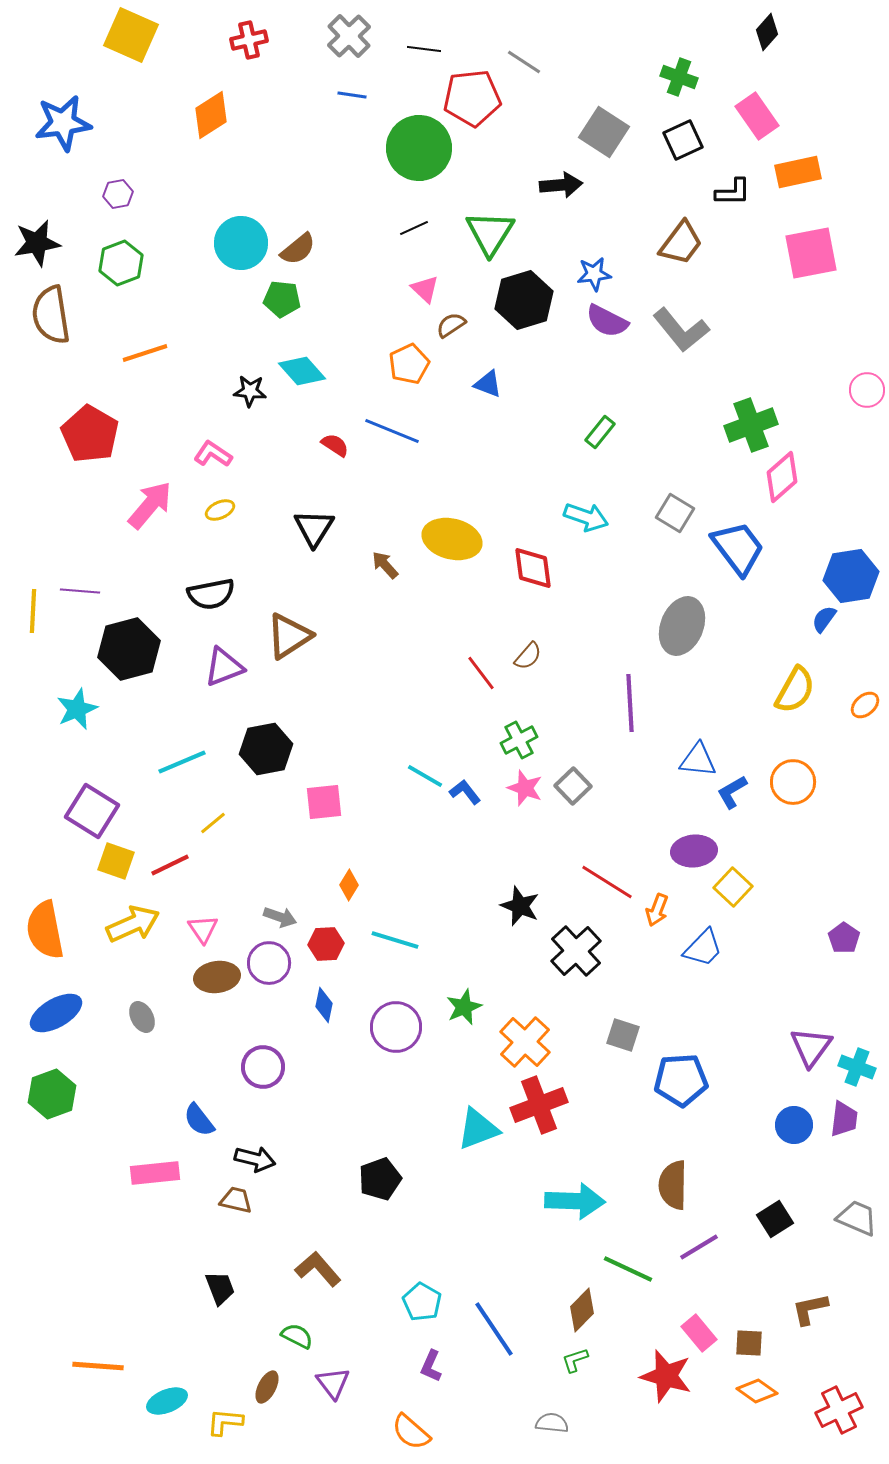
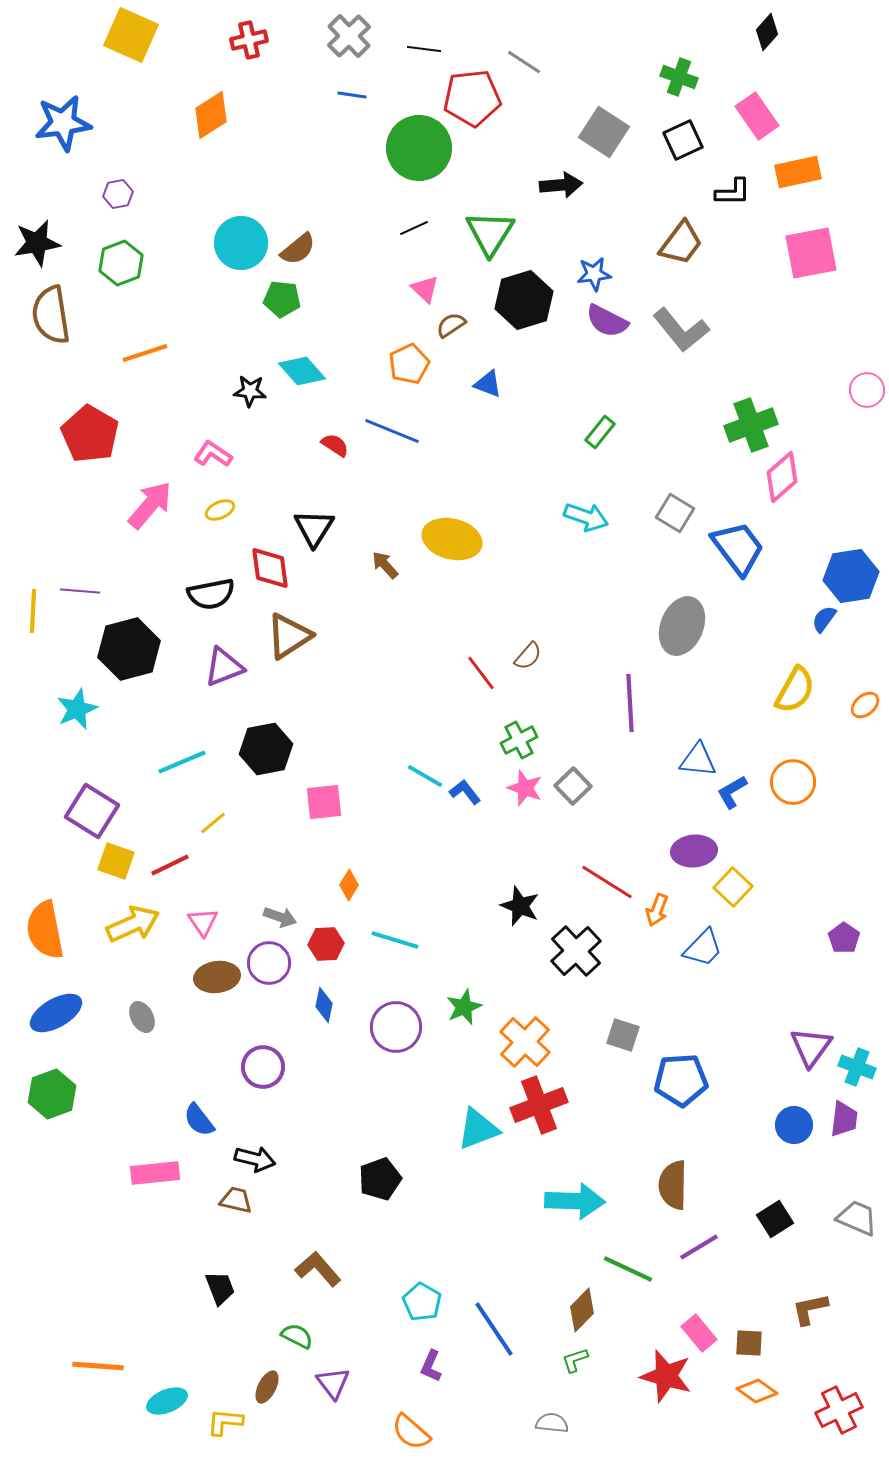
red diamond at (533, 568): moved 263 px left
pink triangle at (203, 929): moved 7 px up
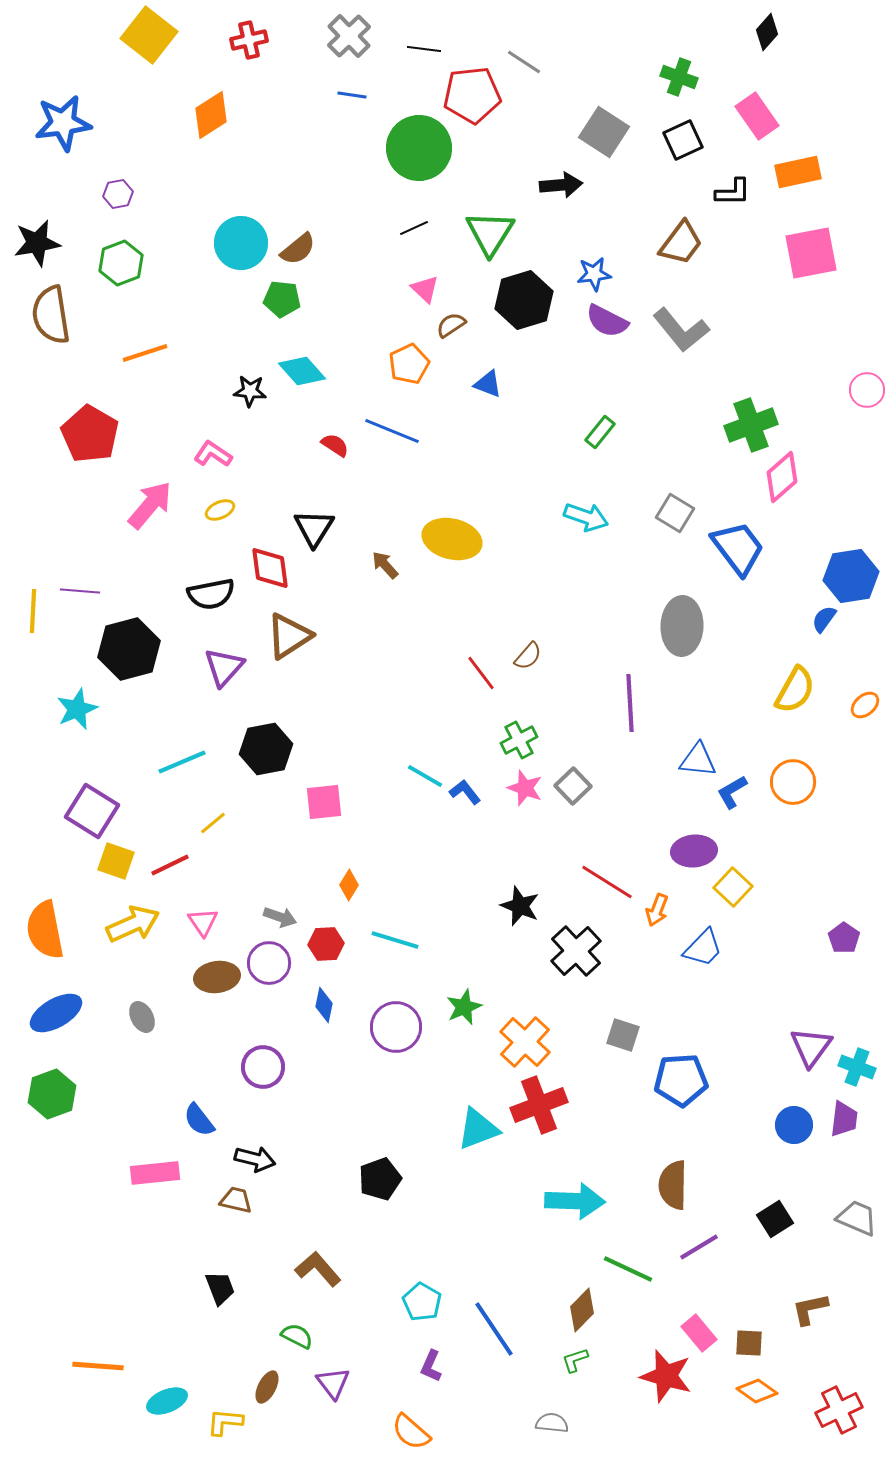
yellow square at (131, 35): moved 18 px right; rotated 14 degrees clockwise
red pentagon at (472, 98): moved 3 px up
gray ellipse at (682, 626): rotated 20 degrees counterclockwise
purple triangle at (224, 667): rotated 27 degrees counterclockwise
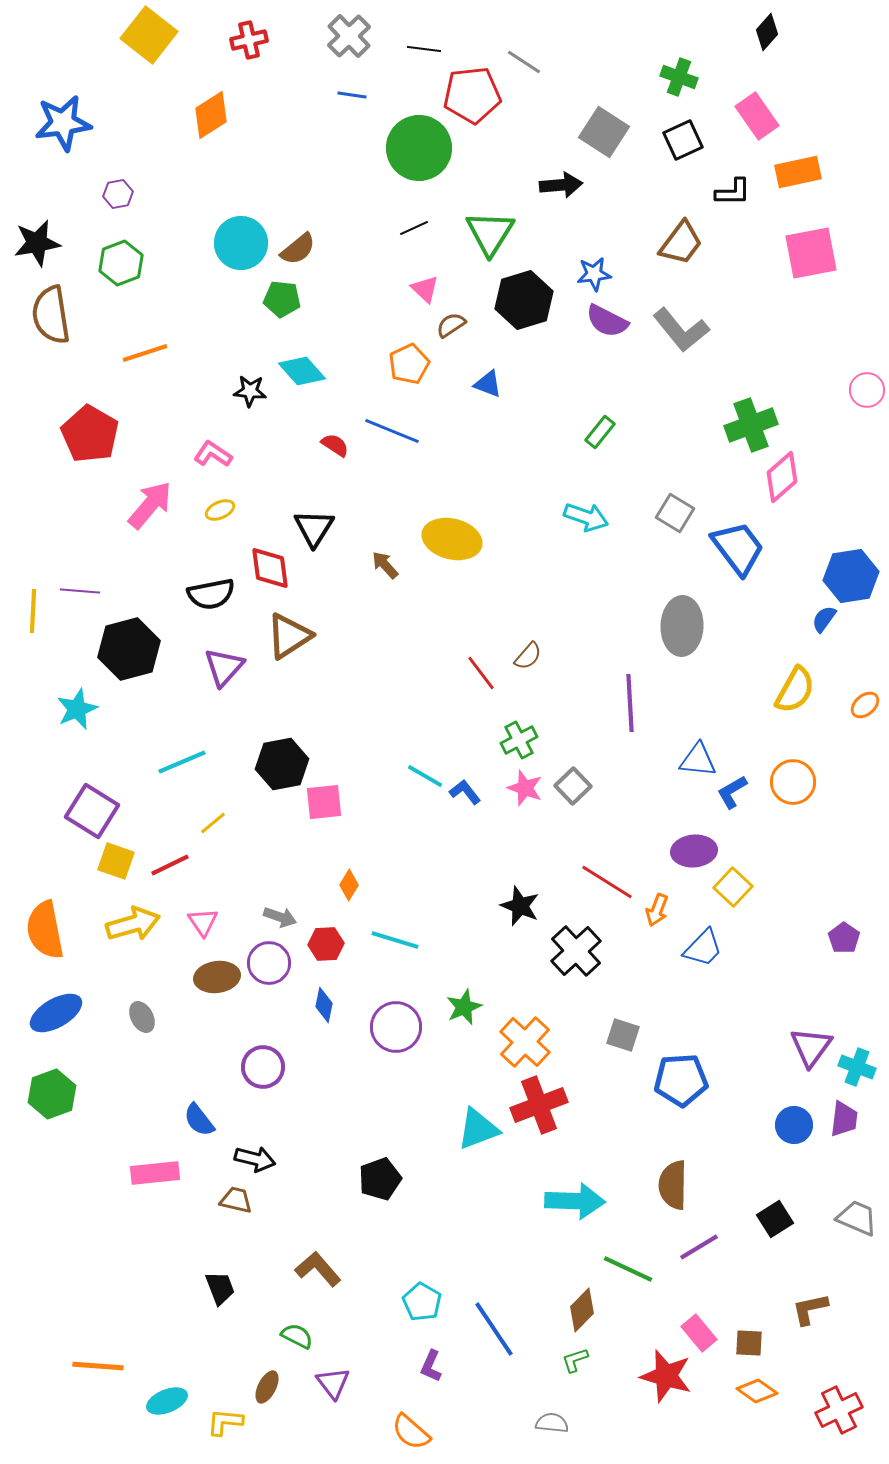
black hexagon at (266, 749): moved 16 px right, 15 px down
yellow arrow at (133, 924): rotated 8 degrees clockwise
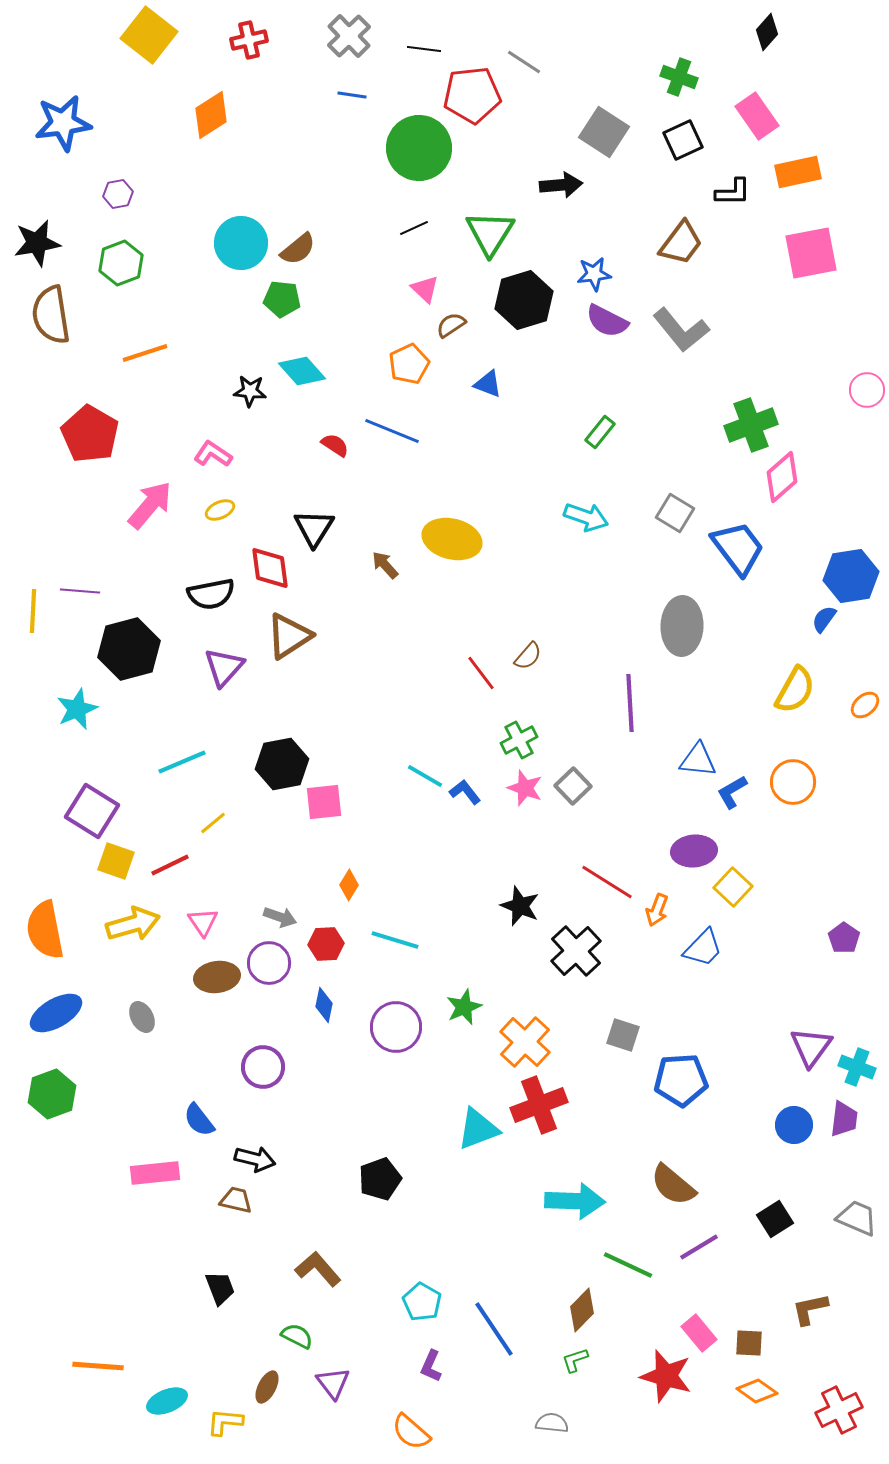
brown semicircle at (673, 1185): rotated 51 degrees counterclockwise
green line at (628, 1269): moved 4 px up
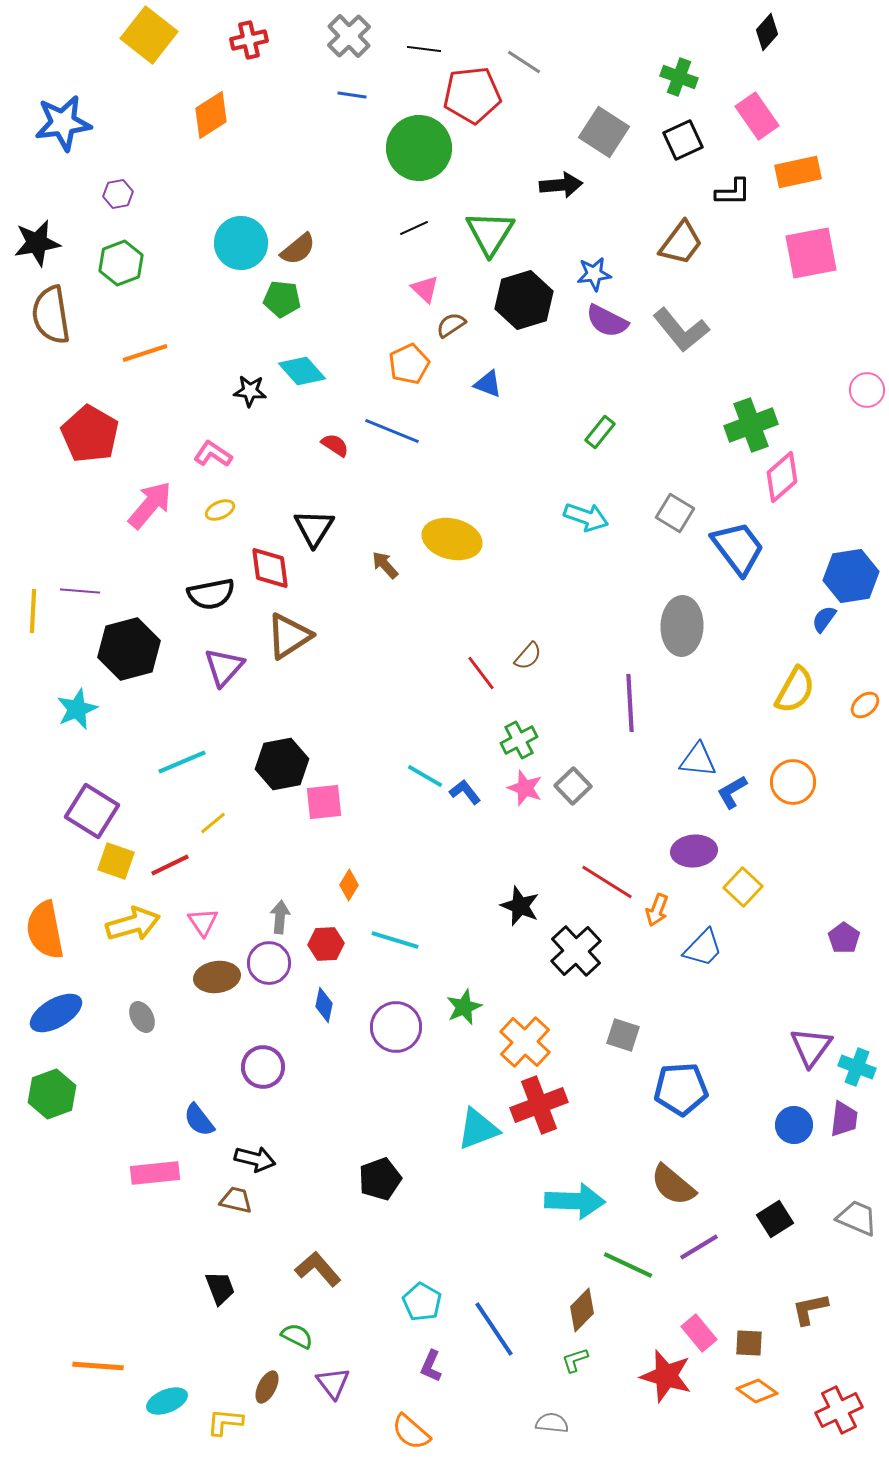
yellow square at (733, 887): moved 10 px right
gray arrow at (280, 917): rotated 104 degrees counterclockwise
blue pentagon at (681, 1080): moved 9 px down
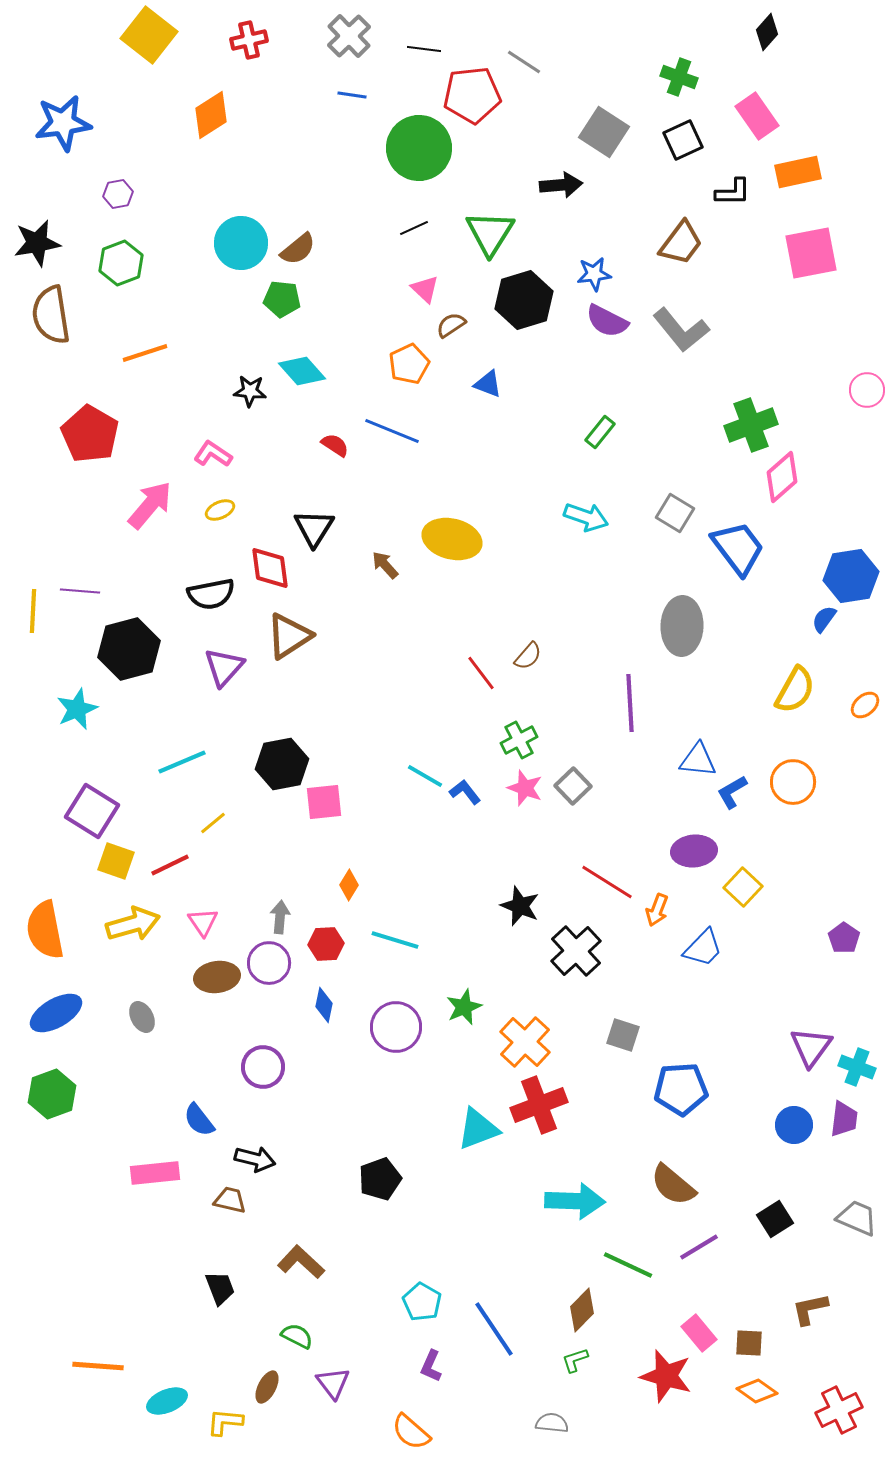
brown trapezoid at (236, 1200): moved 6 px left
brown L-shape at (318, 1269): moved 17 px left, 7 px up; rotated 6 degrees counterclockwise
